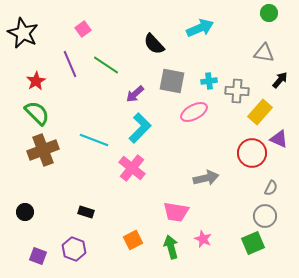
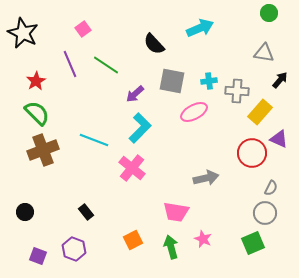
black rectangle: rotated 35 degrees clockwise
gray circle: moved 3 px up
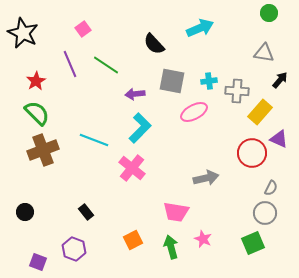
purple arrow: rotated 36 degrees clockwise
purple square: moved 6 px down
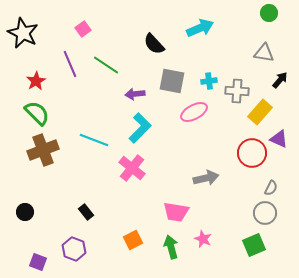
green square: moved 1 px right, 2 px down
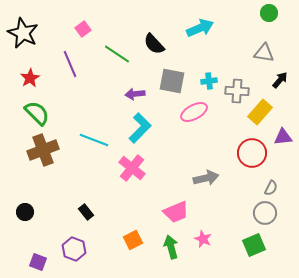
green line: moved 11 px right, 11 px up
red star: moved 6 px left, 3 px up
purple triangle: moved 4 px right, 2 px up; rotated 30 degrees counterclockwise
pink trapezoid: rotated 32 degrees counterclockwise
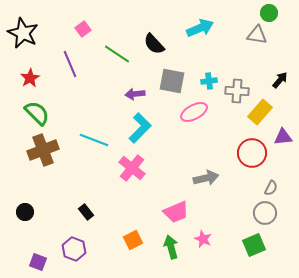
gray triangle: moved 7 px left, 18 px up
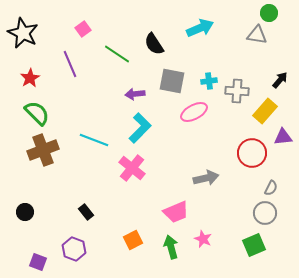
black semicircle: rotated 10 degrees clockwise
yellow rectangle: moved 5 px right, 1 px up
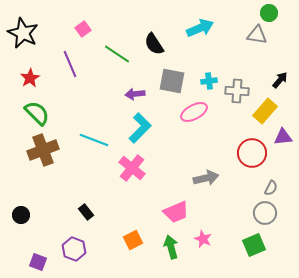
black circle: moved 4 px left, 3 px down
